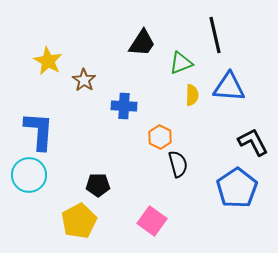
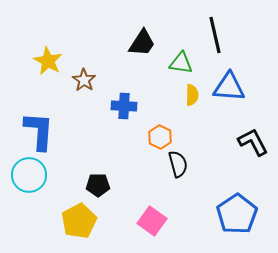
green triangle: rotated 30 degrees clockwise
blue pentagon: moved 26 px down
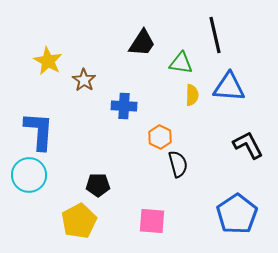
black L-shape: moved 5 px left, 3 px down
pink square: rotated 32 degrees counterclockwise
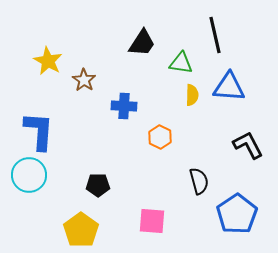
black semicircle: moved 21 px right, 17 px down
yellow pentagon: moved 2 px right, 9 px down; rotated 8 degrees counterclockwise
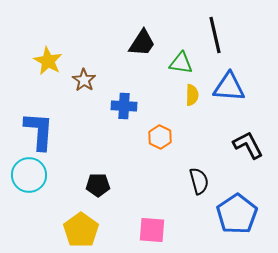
pink square: moved 9 px down
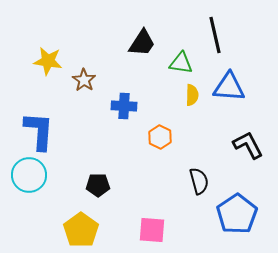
yellow star: rotated 20 degrees counterclockwise
